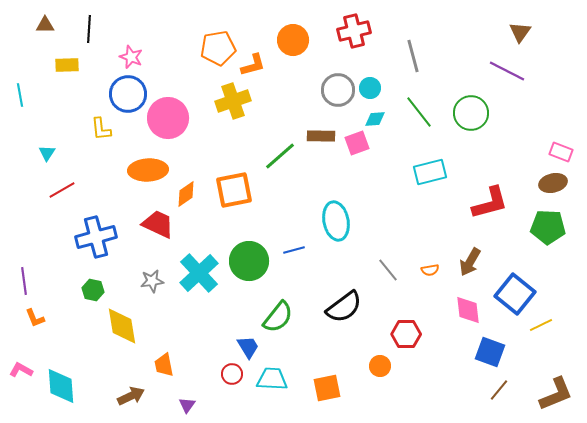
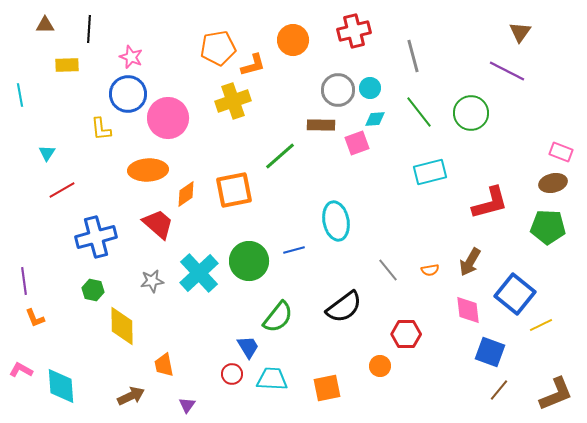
brown rectangle at (321, 136): moved 11 px up
red trapezoid at (158, 224): rotated 16 degrees clockwise
yellow diamond at (122, 326): rotated 9 degrees clockwise
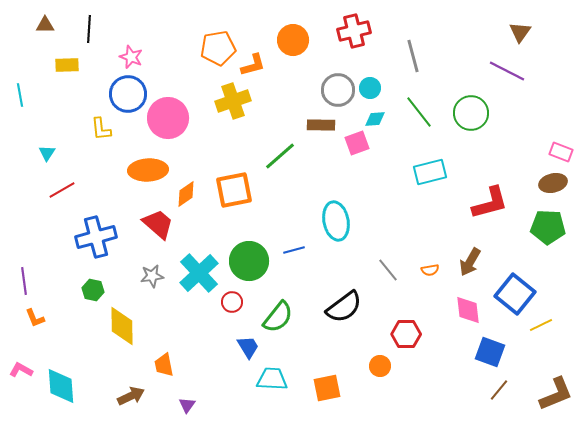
gray star at (152, 281): moved 5 px up
red circle at (232, 374): moved 72 px up
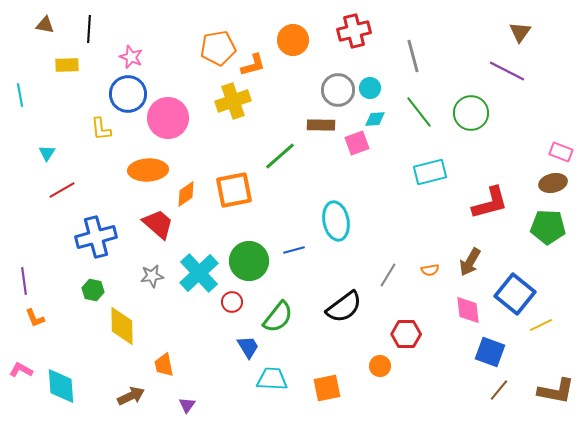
brown triangle at (45, 25): rotated 12 degrees clockwise
gray line at (388, 270): moved 5 px down; rotated 70 degrees clockwise
brown L-shape at (556, 394): moved 3 px up; rotated 33 degrees clockwise
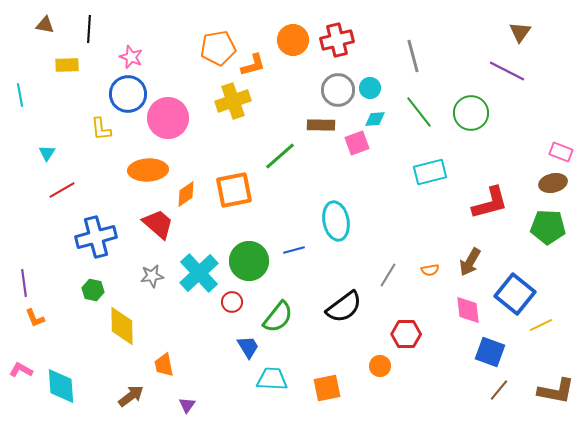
red cross at (354, 31): moved 17 px left, 9 px down
purple line at (24, 281): moved 2 px down
brown arrow at (131, 396): rotated 12 degrees counterclockwise
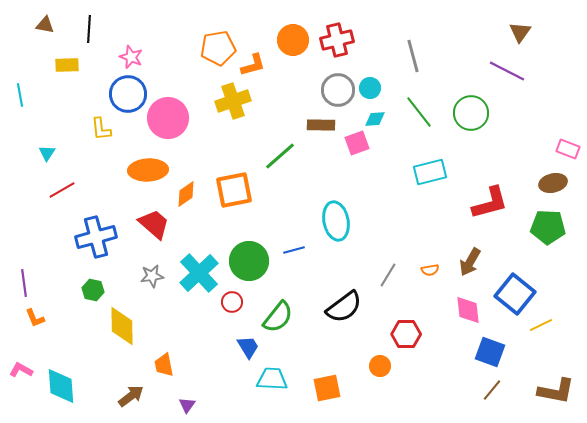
pink rectangle at (561, 152): moved 7 px right, 3 px up
red trapezoid at (158, 224): moved 4 px left
brown line at (499, 390): moved 7 px left
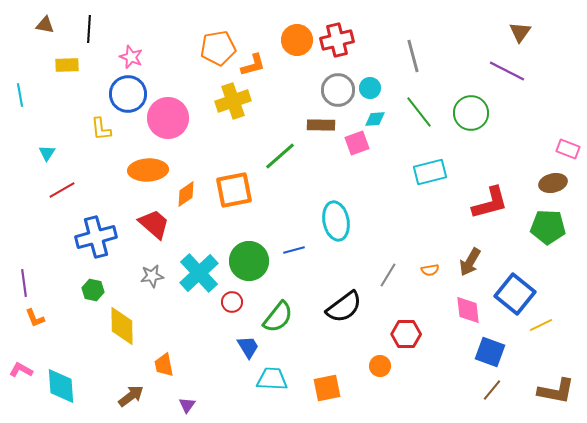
orange circle at (293, 40): moved 4 px right
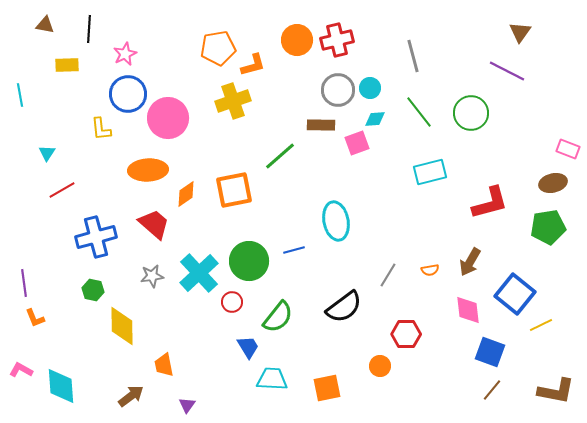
pink star at (131, 57): moved 6 px left, 3 px up; rotated 25 degrees clockwise
green pentagon at (548, 227): rotated 12 degrees counterclockwise
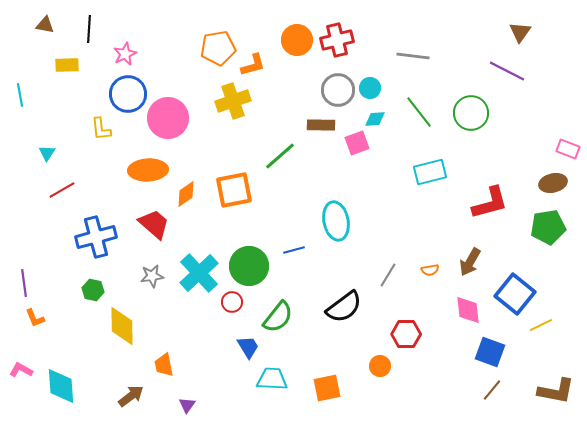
gray line at (413, 56): rotated 68 degrees counterclockwise
green circle at (249, 261): moved 5 px down
